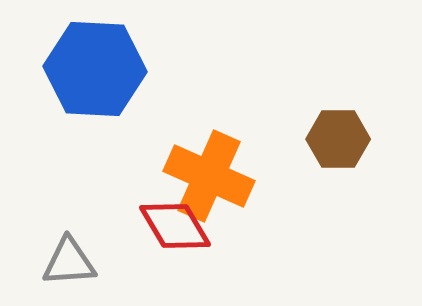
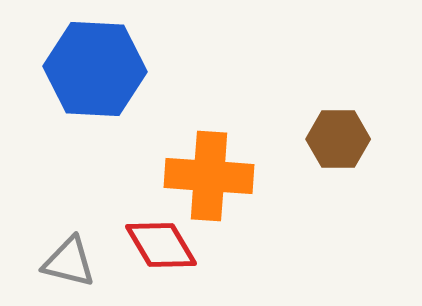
orange cross: rotated 20 degrees counterclockwise
red diamond: moved 14 px left, 19 px down
gray triangle: rotated 18 degrees clockwise
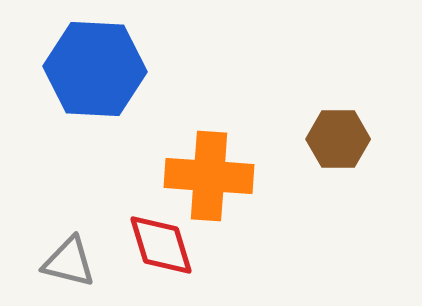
red diamond: rotated 14 degrees clockwise
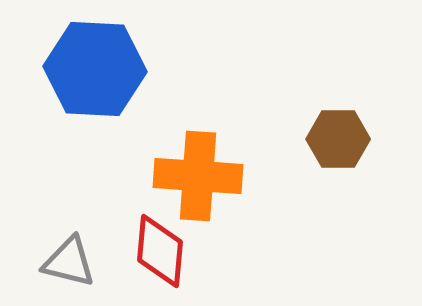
orange cross: moved 11 px left
red diamond: moved 1 px left, 6 px down; rotated 22 degrees clockwise
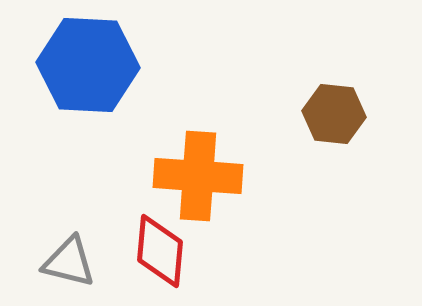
blue hexagon: moved 7 px left, 4 px up
brown hexagon: moved 4 px left, 25 px up; rotated 6 degrees clockwise
